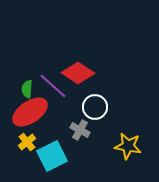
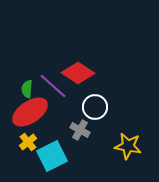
yellow cross: moved 1 px right
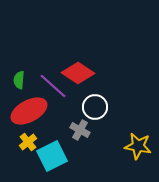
green semicircle: moved 8 px left, 9 px up
red ellipse: moved 1 px left, 1 px up; rotated 6 degrees clockwise
yellow star: moved 10 px right
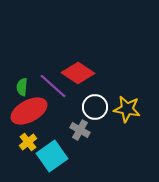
green semicircle: moved 3 px right, 7 px down
yellow star: moved 11 px left, 37 px up
cyan square: rotated 8 degrees counterclockwise
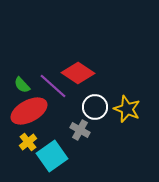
green semicircle: moved 2 px up; rotated 48 degrees counterclockwise
yellow star: rotated 12 degrees clockwise
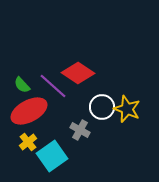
white circle: moved 7 px right
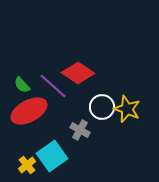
yellow cross: moved 1 px left, 23 px down
